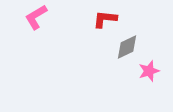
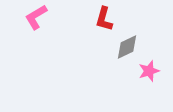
red L-shape: moved 1 px left; rotated 80 degrees counterclockwise
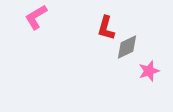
red L-shape: moved 2 px right, 9 px down
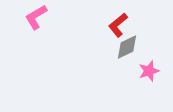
red L-shape: moved 12 px right, 3 px up; rotated 35 degrees clockwise
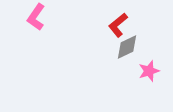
pink L-shape: rotated 24 degrees counterclockwise
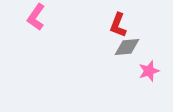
red L-shape: rotated 30 degrees counterclockwise
gray diamond: rotated 20 degrees clockwise
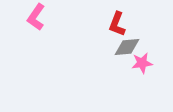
red L-shape: moved 1 px left, 1 px up
pink star: moved 7 px left, 8 px up; rotated 10 degrees clockwise
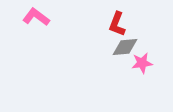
pink L-shape: rotated 92 degrees clockwise
gray diamond: moved 2 px left
